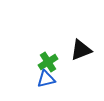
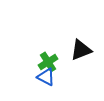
blue triangle: moved 2 px up; rotated 42 degrees clockwise
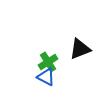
black triangle: moved 1 px left, 1 px up
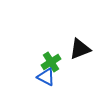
green cross: moved 3 px right
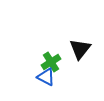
black triangle: rotated 30 degrees counterclockwise
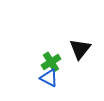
blue triangle: moved 3 px right, 1 px down
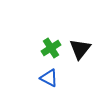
green cross: moved 14 px up
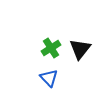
blue triangle: rotated 18 degrees clockwise
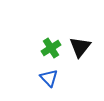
black triangle: moved 2 px up
